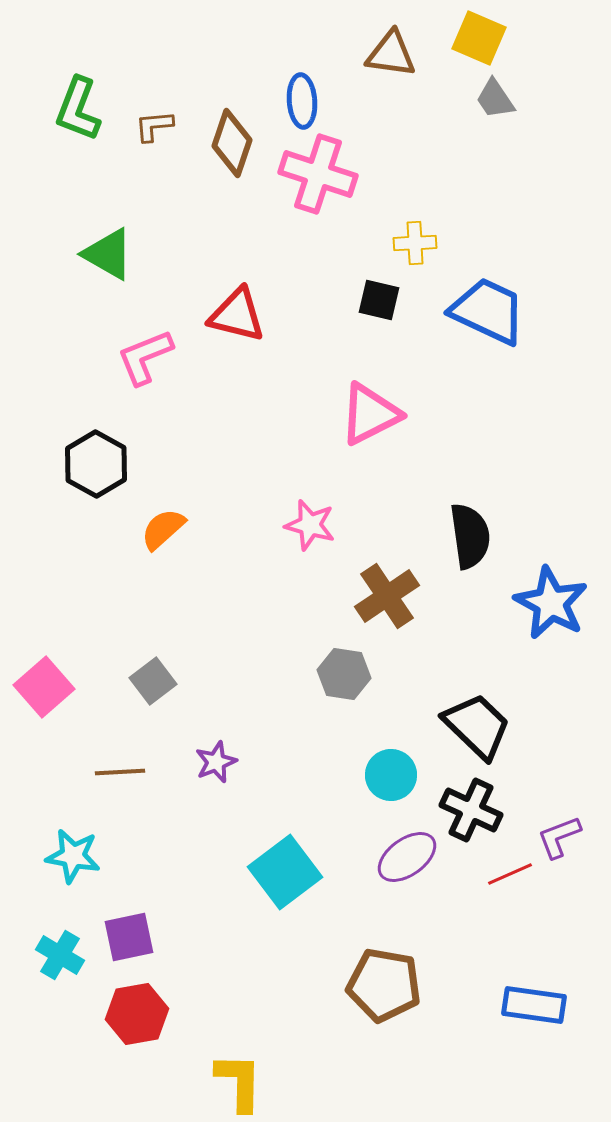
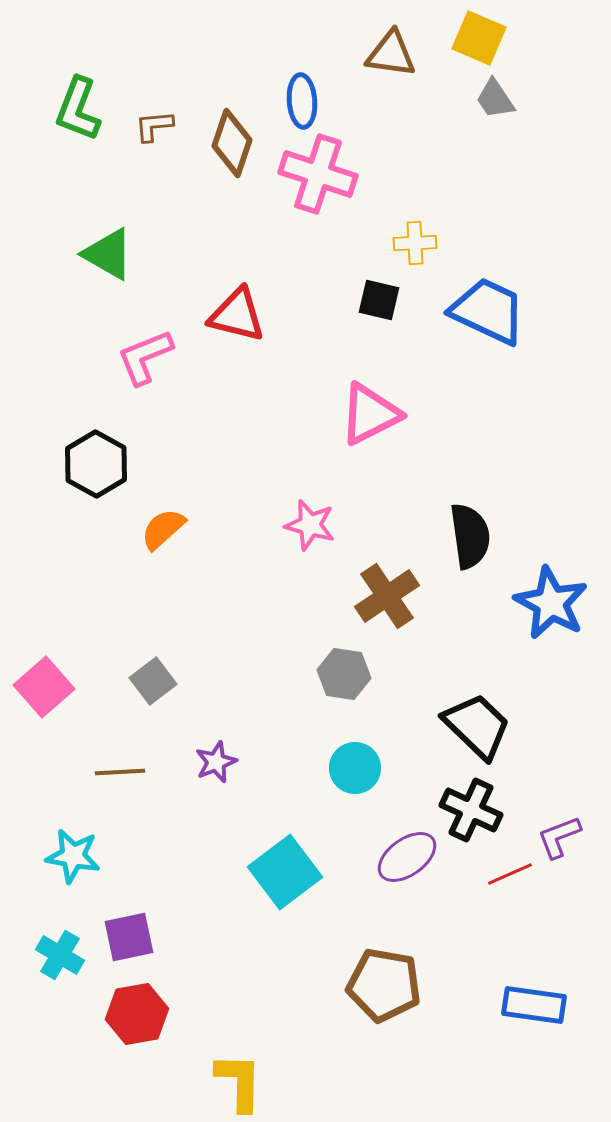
cyan circle: moved 36 px left, 7 px up
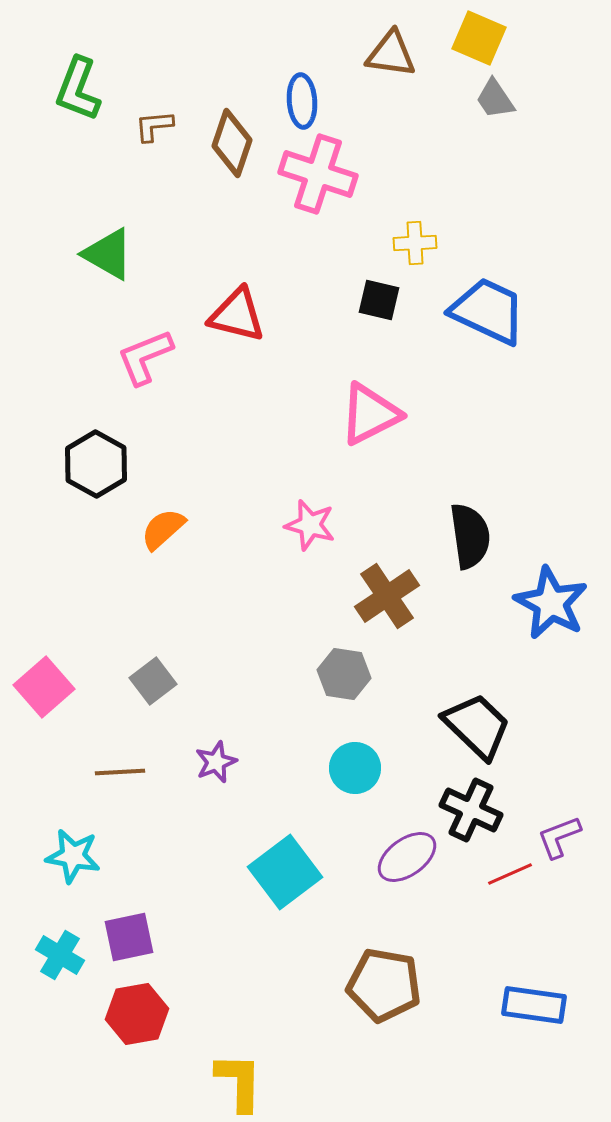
green L-shape: moved 20 px up
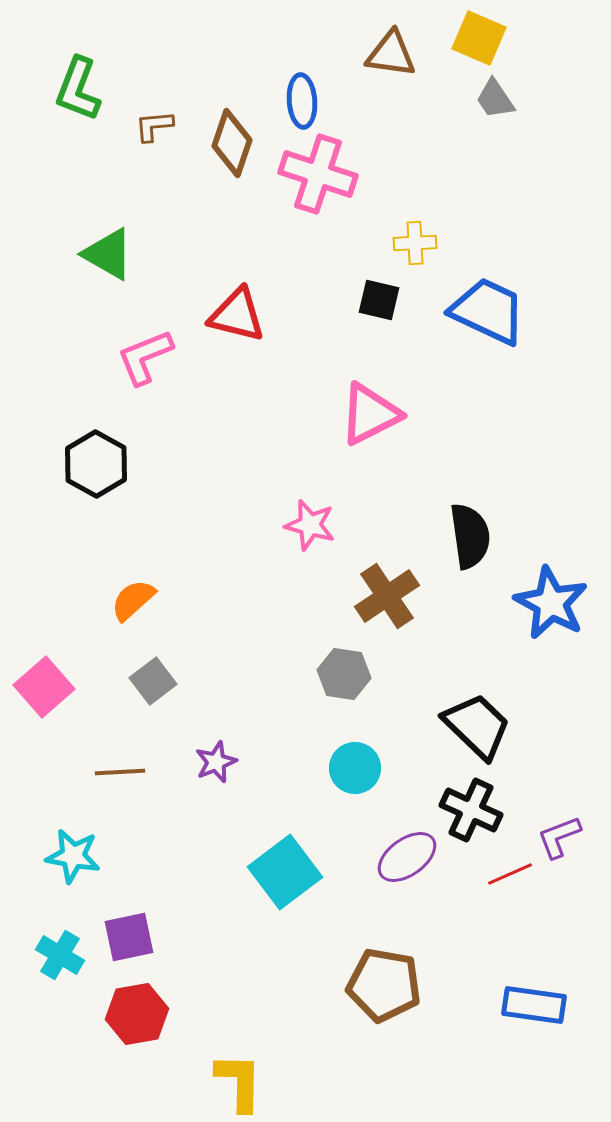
orange semicircle: moved 30 px left, 71 px down
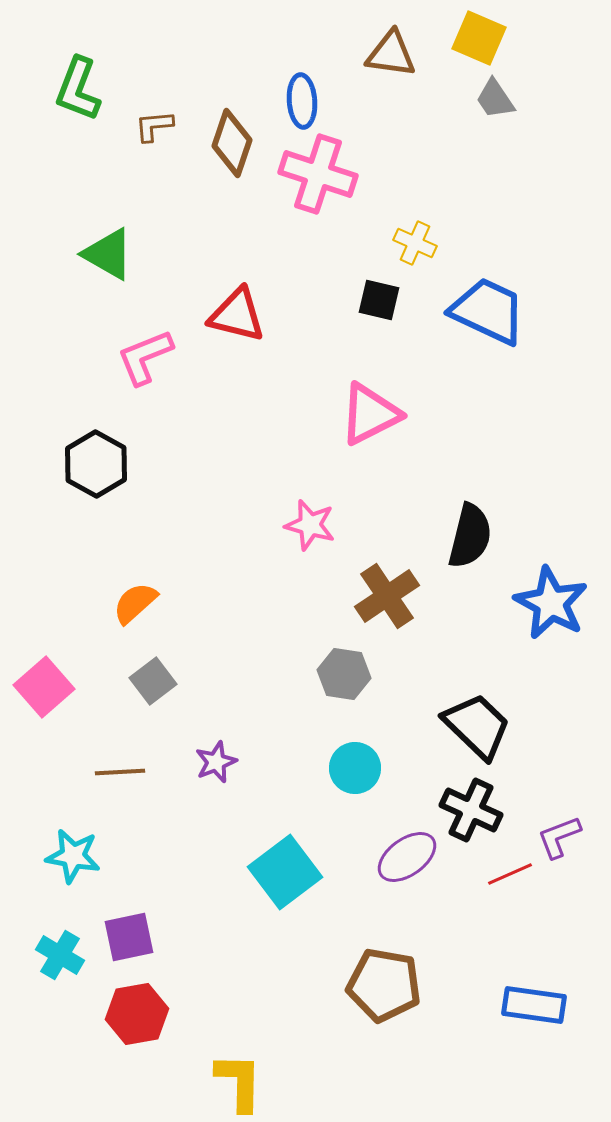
yellow cross: rotated 27 degrees clockwise
black semicircle: rotated 22 degrees clockwise
orange semicircle: moved 2 px right, 3 px down
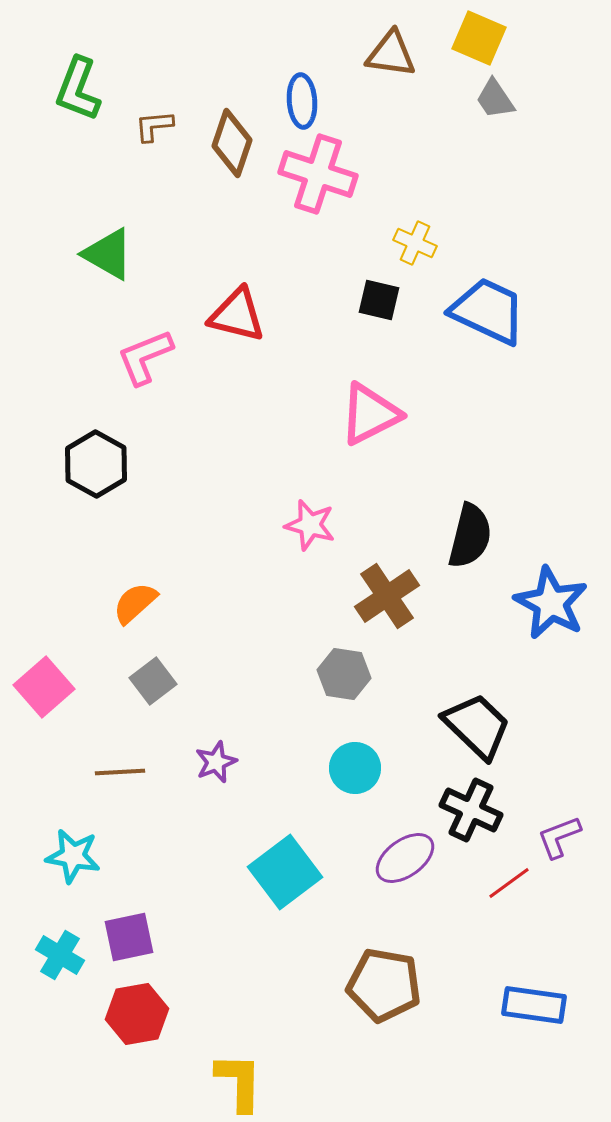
purple ellipse: moved 2 px left, 1 px down
red line: moved 1 px left, 9 px down; rotated 12 degrees counterclockwise
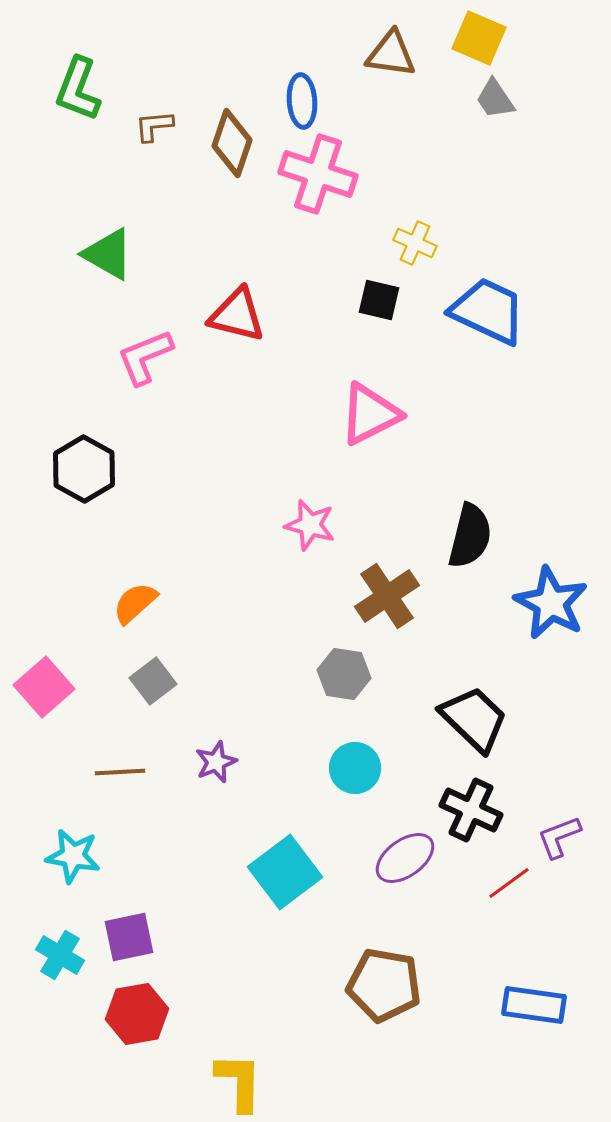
black hexagon: moved 12 px left, 5 px down
black trapezoid: moved 3 px left, 7 px up
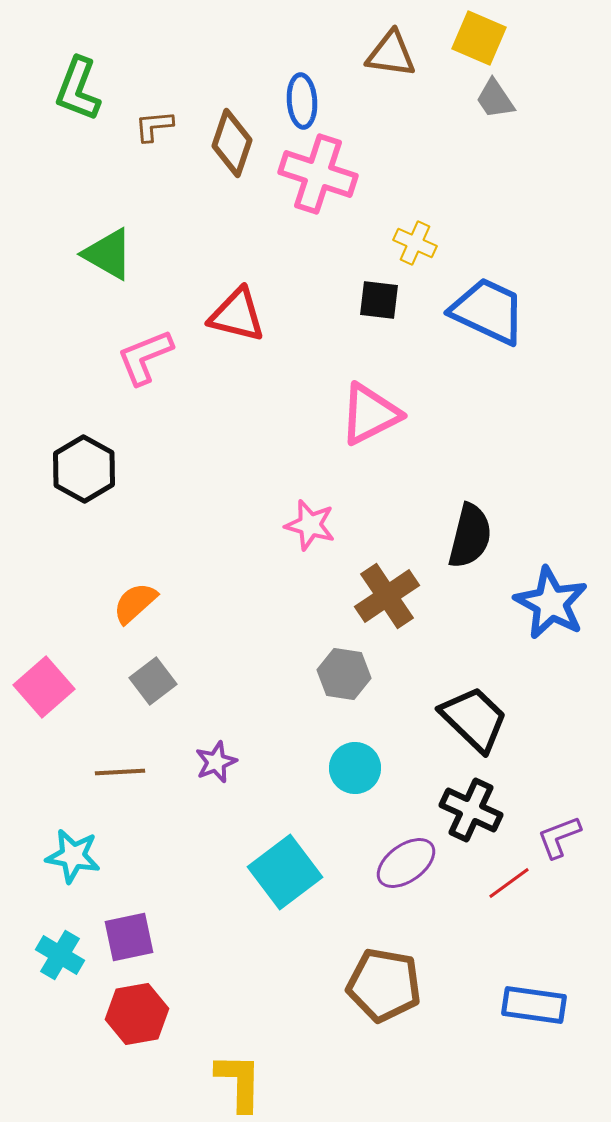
black square: rotated 6 degrees counterclockwise
purple ellipse: moved 1 px right, 5 px down
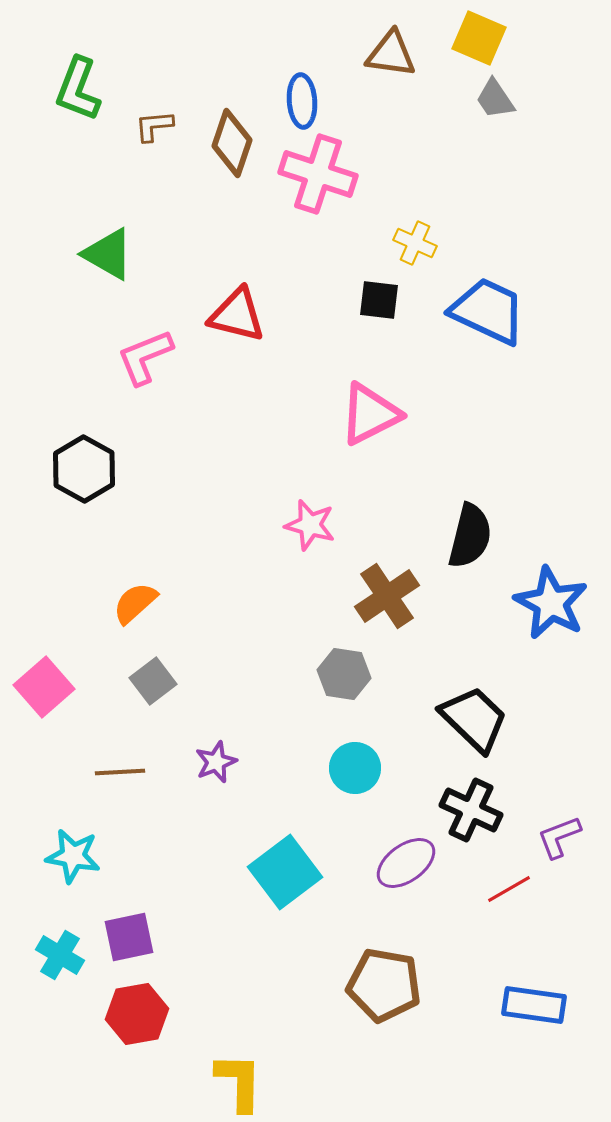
red line: moved 6 px down; rotated 6 degrees clockwise
